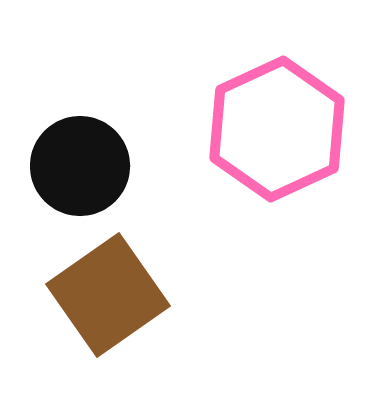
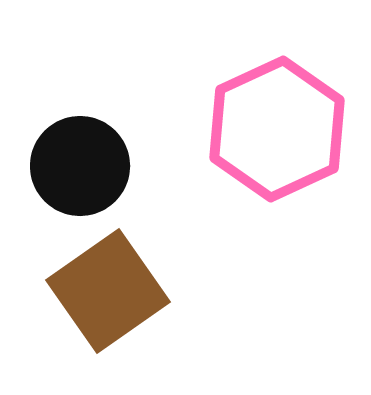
brown square: moved 4 px up
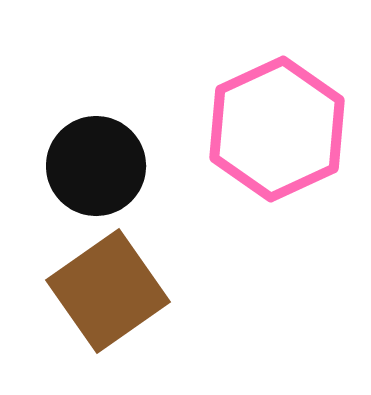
black circle: moved 16 px right
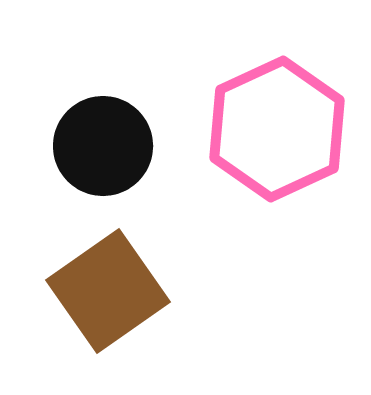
black circle: moved 7 px right, 20 px up
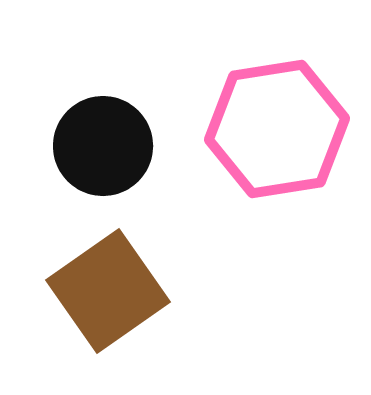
pink hexagon: rotated 16 degrees clockwise
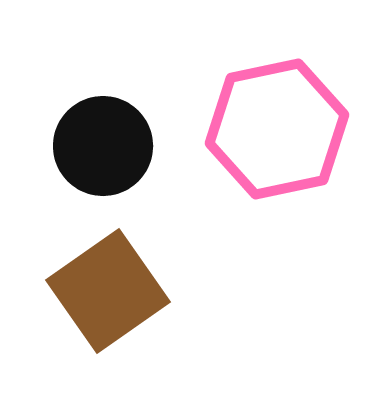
pink hexagon: rotated 3 degrees counterclockwise
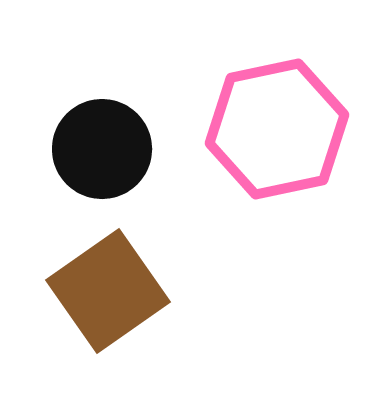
black circle: moved 1 px left, 3 px down
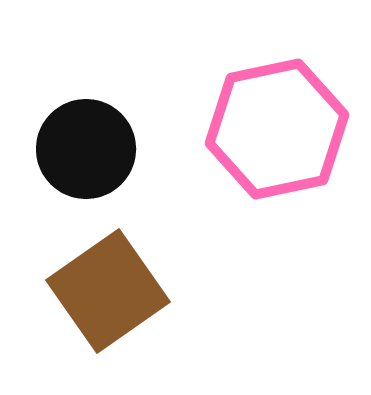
black circle: moved 16 px left
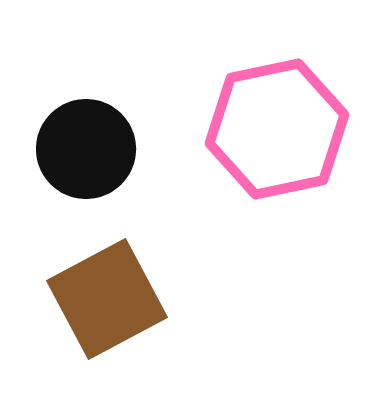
brown square: moved 1 px left, 8 px down; rotated 7 degrees clockwise
